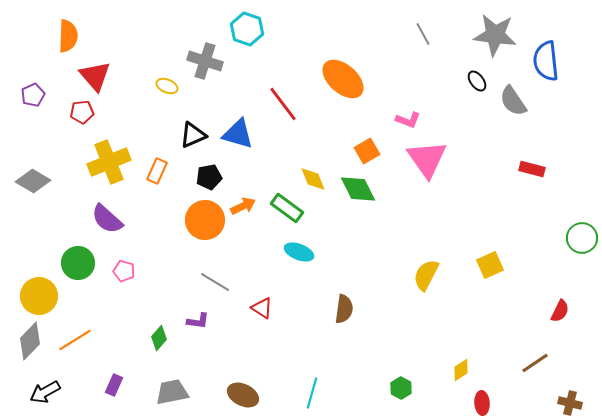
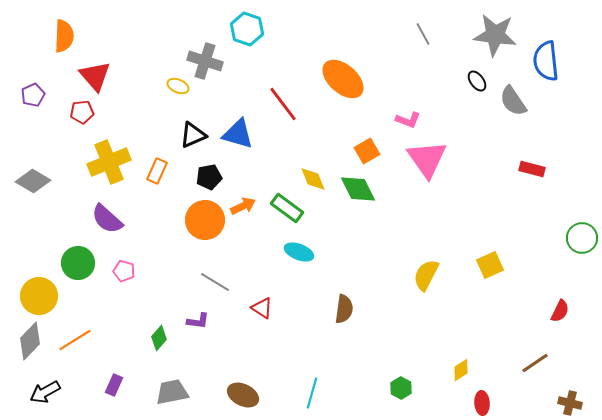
orange semicircle at (68, 36): moved 4 px left
yellow ellipse at (167, 86): moved 11 px right
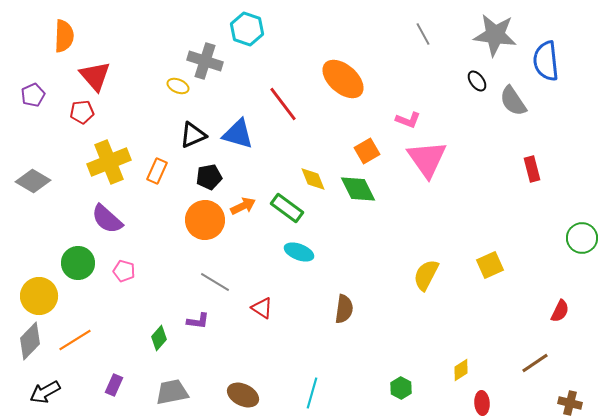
red rectangle at (532, 169): rotated 60 degrees clockwise
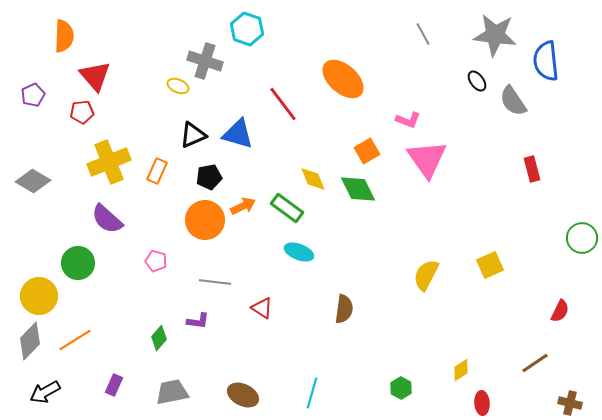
pink pentagon at (124, 271): moved 32 px right, 10 px up
gray line at (215, 282): rotated 24 degrees counterclockwise
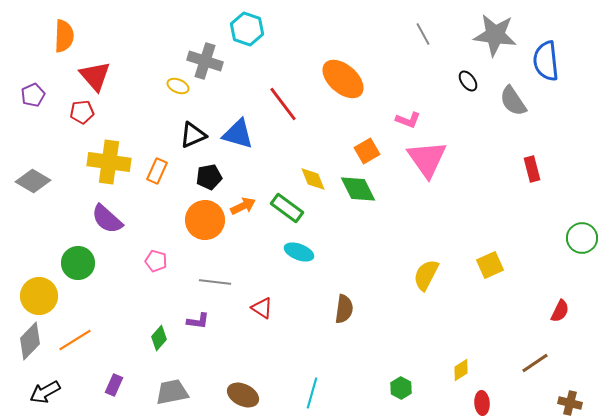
black ellipse at (477, 81): moved 9 px left
yellow cross at (109, 162): rotated 30 degrees clockwise
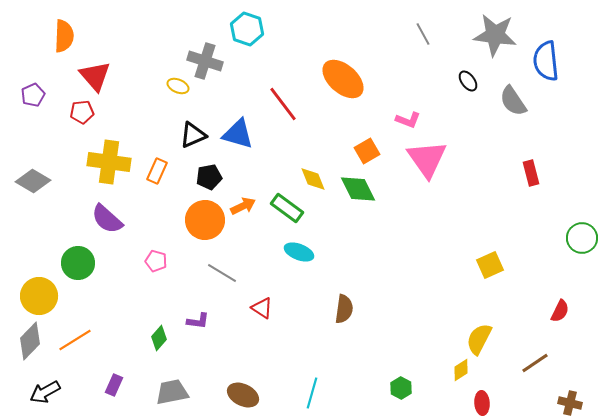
red rectangle at (532, 169): moved 1 px left, 4 px down
yellow semicircle at (426, 275): moved 53 px right, 64 px down
gray line at (215, 282): moved 7 px right, 9 px up; rotated 24 degrees clockwise
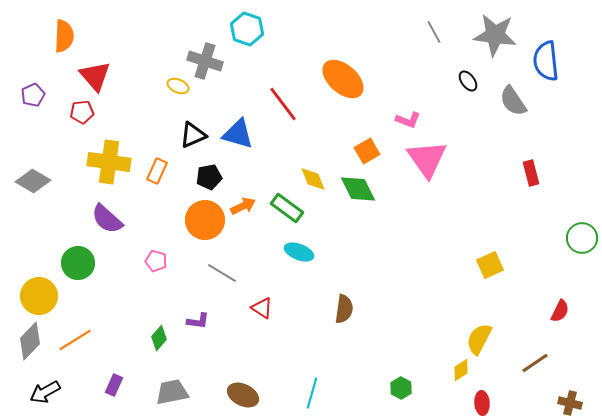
gray line at (423, 34): moved 11 px right, 2 px up
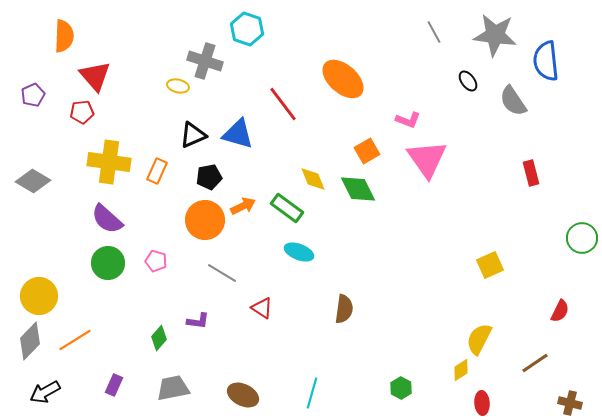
yellow ellipse at (178, 86): rotated 10 degrees counterclockwise
green circle at (78, 263): moved 30 px right
gray trapezoid at (172, 392): moved 1 px right, 4 px up
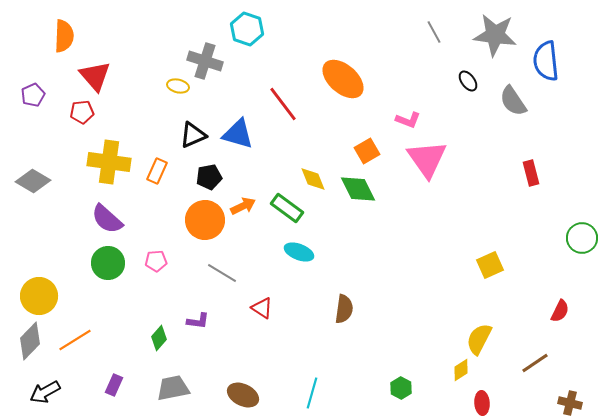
pink pentagon at (156, 261): rotated 20 degrees counterclockwise
